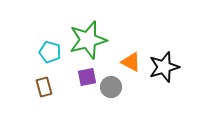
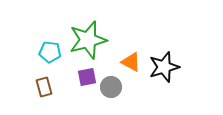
cyan pentagon: rotated 10 degrees counterclockwise
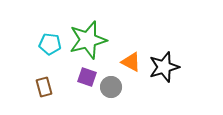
cyan pentagon: moved 8 px up
purple square: rotated 30 degrees clockwise
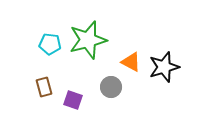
purple square: moved 14 px left, 23 px down
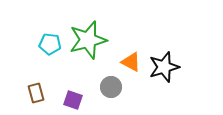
brown rectangle: moved 8 px left, 6 px down
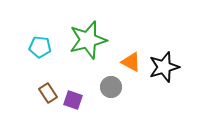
cyan pentagon: moved 10 px left, 3 px down
brown rectangle: moved 12 px right; rotated 18 degrees counterclockwise
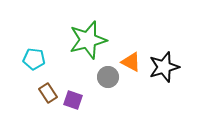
cyan pentagon: moved 6 px left, 12 px down
gray circle: moved 3 px left, 10 px up
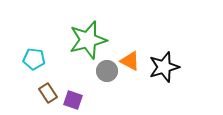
orange triangle: moved 1 px left, 1 px up
gray circle: moved 1 px left, 6 px up
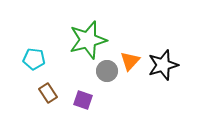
orange triangle: rotated 45 degrees clockwise
black star: moved 1 px left, 2 px up
purple square: moved 10 px right
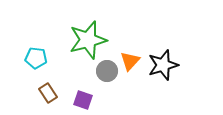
cyan pentagon: moved 2 px right, 1 px up
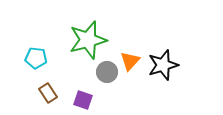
gray circle: moved 1 px down
